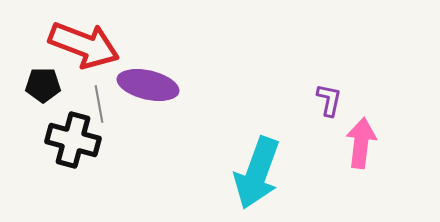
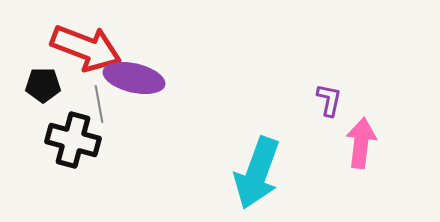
red arrow: moved 2 px right, 3 px down
purple ellipse: moved 14 px left, 7 px up
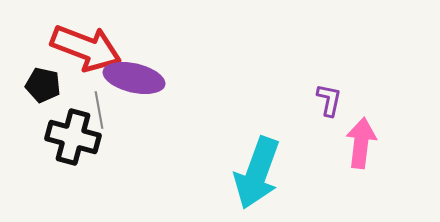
black pentagon: rotated 12 degrees clockwise
gray line: moved 6 px down
black cross: moved 3 px up
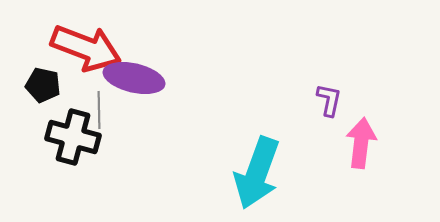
gray line: rotated 9 degrees clockwise
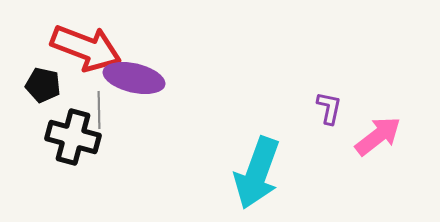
purple L-shape: moved 8 px down
pink arrow: moved 17 px right, 7 px up; rotated 45 degrees clockwise
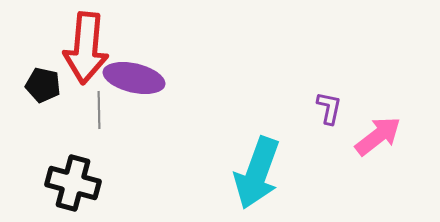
red arrow: rotated 74 degrees clockwise
black cross: moved 46 px down
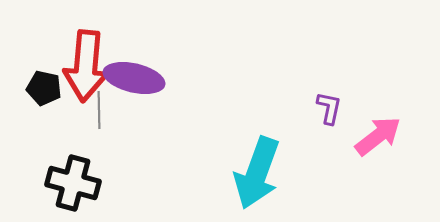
red arrow: moved 18 px down
black pentagon: moved 1 px right, 3 px down
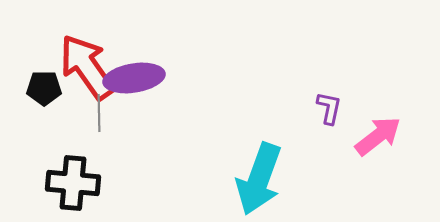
red arrow: moved 1 px right, 1 px down; rotated 140 degrees clockwise
purple ellipse: rotated 22 degrees counterclockwise
black pentagon: rotated 12 degrees counterclockwise
gray line: moved 3 px down
cyan arrow: moved 2 px right, 6 px down
black cross: rotated 10 degrees counterclockwise
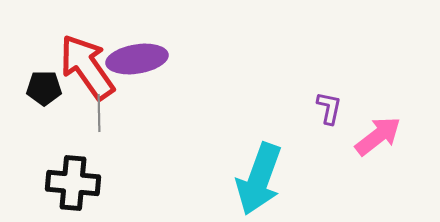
purple ellipse: moved 3 px right, 19 px up
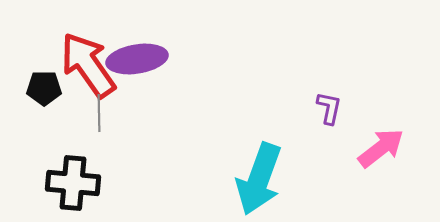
red arrow: moved 1 px right, 2 px up
pink arrow: moved 3 px right, 12 px down
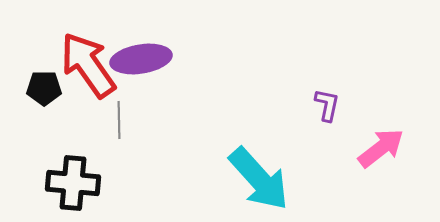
purple ellipse: moved 4 px right
purple L-shape: moved 2 px left, 3 px up
gray line: moved 20 px right, 7 px down
cyan arrow: rotated 62 degrees counterclockwise
